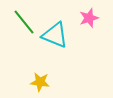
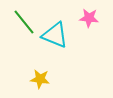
pink star: rotated 24 degrees clockwise
yellow star: moved 3 px up
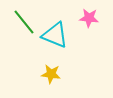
yellow star: moved 11 px right, 5 px up
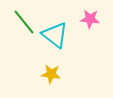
pink star: moved 1 px right, 1 px down
cyan triangle: rotated 16 degrees clockwise
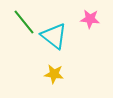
cyan triangle: moved 1 px left, 1 px down
yellow star: moved 3 px right
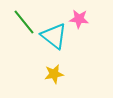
pink star: moved 11 px left
yellow star: rotated 18 degrees counterclockwise
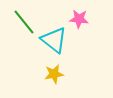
cyan triangle: moved 4 px down
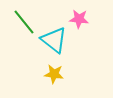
yellow star: rotated 18 degrees clockwise
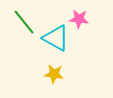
cyan triangle: moved 2 px right, 2 px up; rotated 8 degrees counterclockwise
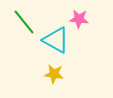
cyan triangle: moved 2 px down
